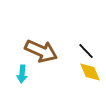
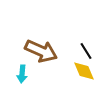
black line: rotated 12 degrees clockwise
yellow diamond: moved 6 px left, 1 px up
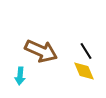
cyan arrow: moved 2 px left, 2 px down
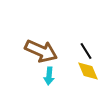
yellow diamond: moved 4 px right
cyan arrow: moved 29 px right
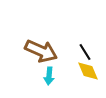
black line: moved 1 px left, 1 px down
